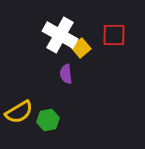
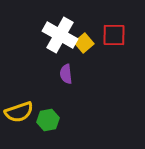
yellow square: moved 3 px right, 5 px up
yellow semicircle: rotated 12 degrees clockwise
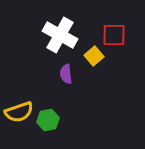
yellow square: moved 10 px right, 13 px down
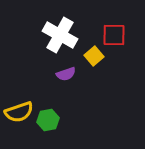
purple semicircle: rotated 102 degrees counterclockwise
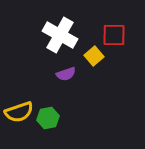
green hexagon: moved 2 px up
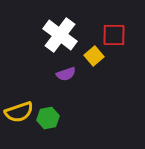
white cross: rotated 8 degrees clockwise
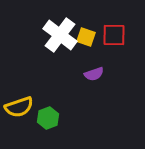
yellow square: moved 8 px left, 19 px up; rotated 30 degrees counterclockwise
purple semicircle: moved 28 px right
yellow semicircle: moved 5 px up
green hexagon: rotated 10 degrees counterclockwise
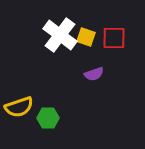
red square: moved 3 px down
green hexagon: rotated 20 degrees clockwise
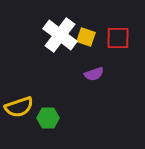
red square: moved 4 px right
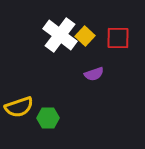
yellow square: moved 1 px left, 1 px up; rotated 24 degrees clockwise
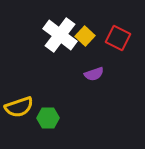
red square: rotated 25 degrees clockwise
